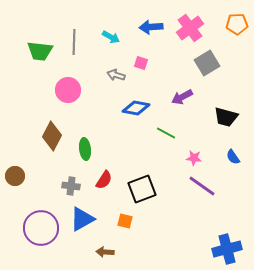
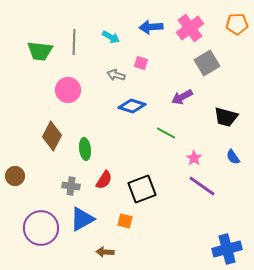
blue diamond: moved 4 px left, 2 px up; rotated 8 degrees clockwise
pink star: rotated 28 degrees clockwise
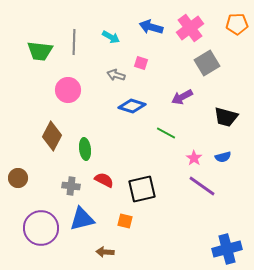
blue arrow: rotated 20 degrees clockwise
blue semicircle: moved 10 px left; rotated 70 degrees counterclockwise
brown circle: moved 3 px right, 2 px down
red semicircle: rotated 96 degrees counterclockwise
black square: rotated 8 degrees clockwise
blue triangle: rotated 16 degrees clockwise
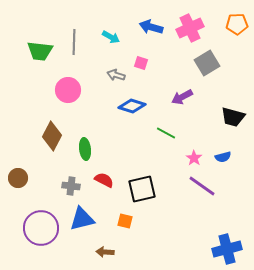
pink cross: rotated 12 degrees clockwise
black trapezoid: moved 7 px right
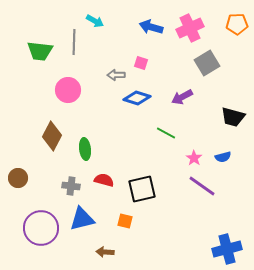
cyan arrow: moved 16 px left, 16 px up
gray arrow: rotated 18 degrees counterclockwise
blue diamond: moved 5 px right, 8 px up
red semicircle: rotated 12 degrees counterclockwise
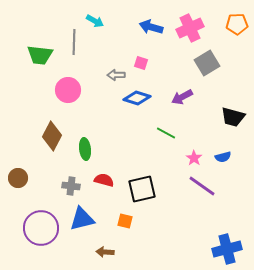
green trapezoid: moved 4 px down
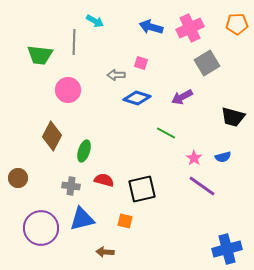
green ellipse: moved 1 px left, 2 px down; rotated 25 degrees clockwise
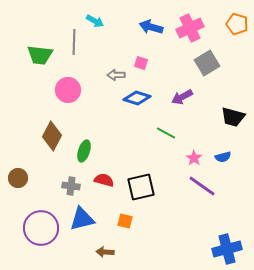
orange pentagon: rotated 20 degrees clockwise
black square: moved 1 px left, 2 px up
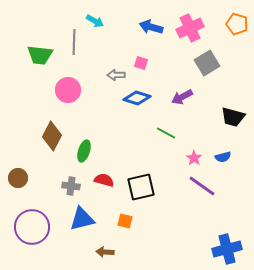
purple circle: moved 9 px left, 1 px up
